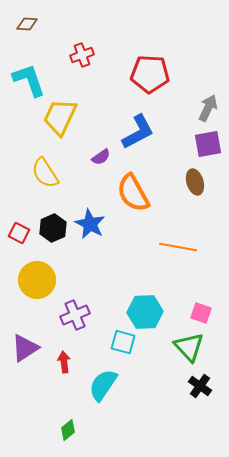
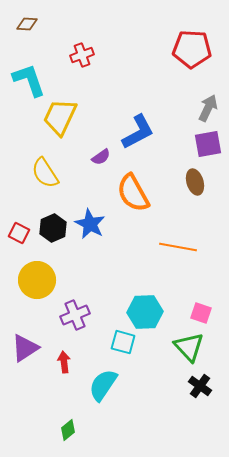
red pentagon: moved 42 px right, 25 px up
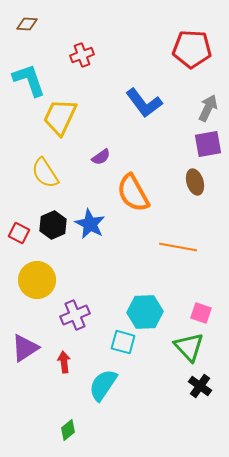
blue L-shape: moved 6 px right, 29 px up; rotated 81 degrees clockwise
black hexagon: moved 3 px up
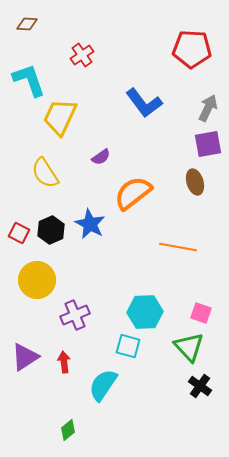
red cross: rotated 15 degrees counterclockwise
orange semicircle: rotated 81 degrees clockwise
black hexagon: moved 2 px left, 5 px down
cyan square: moved 5 px right, 4 px down
purple triangle: moved 9 px down
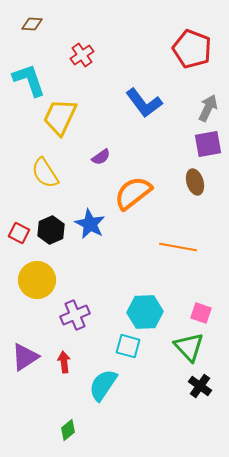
brown diamond: moved 5 px right
red pentagon: rotated 18 degrees clockwise
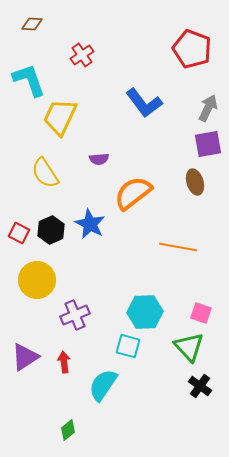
purple semicircle: moved 2 px left, 2 px down; rotated 30 degrees clockwise
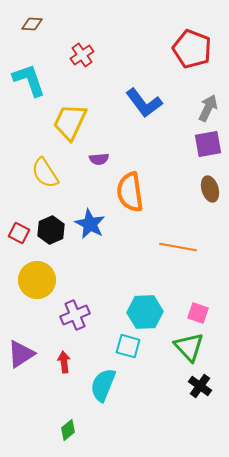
yellow trapezoid: moved 10 px right, 5 px down
brown ellipse: moved 15 px right, 7 px down
orange semicircle: moved 3 px left, 1 px up; rotated 60 degrees counterclockwise
pink square: moved 3 px left
purple triangle: moved 4 px left, 3 px up
cyan semicircle: rotated 12 degrees counterclockwise
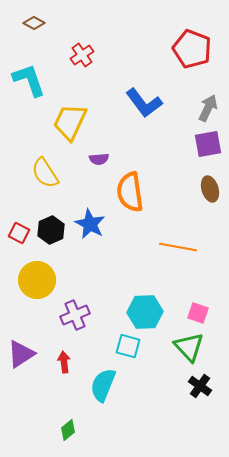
brown diamond: moved 2 px right, 1 px up; rotated 25 degrees clockwise
